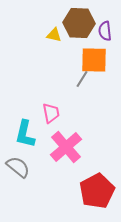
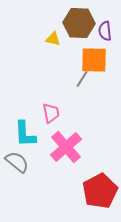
yellow triangle: moved 1 px left, 4 px down
cyan L-shape: rotated 16 degrees counterclockwise
gray semicircle: moved 1 px left, 5 px up
red pentagon: moved 3 px right
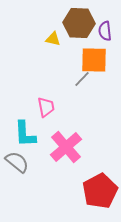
gray line: rotated 12 degrees clockwise
pink trapezoid: moved 5 px left, 6 px up
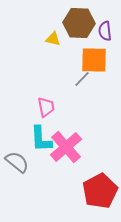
cyan L-shape: moved 16 px right, 5 px down
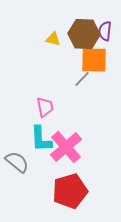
brown hexagon: moved 5 px right, 11 px down
purple semicircle: rotated 12 degrees clockwise
pink trapezoid: moved 1 px left
red pentagon: moved 30 px left; rotated 12 degrees clockwise
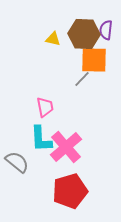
purple semicircle: moved 1 px right, 1 px up
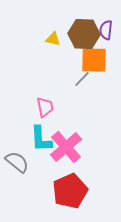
red pentagon: rotated 8 degrees counterclockwise
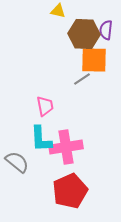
yellow triangle: moved 5 px right, 28 px up
gray line: rotated 12 degrees clockwise
pink trapezoid: moved 1 px up
pink cross: rotated 32 degrees clockwise
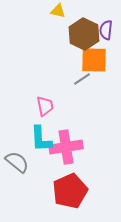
brown hexagon: rotated 24 degrees clockwise
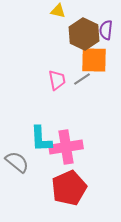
pink trapezoid: moved 12 px right, 26 px up
red pentagon: moved 1 px left, 3 px up
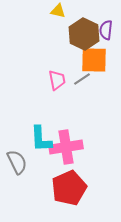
gray semicircle: rotated 25 degrees clockwise
